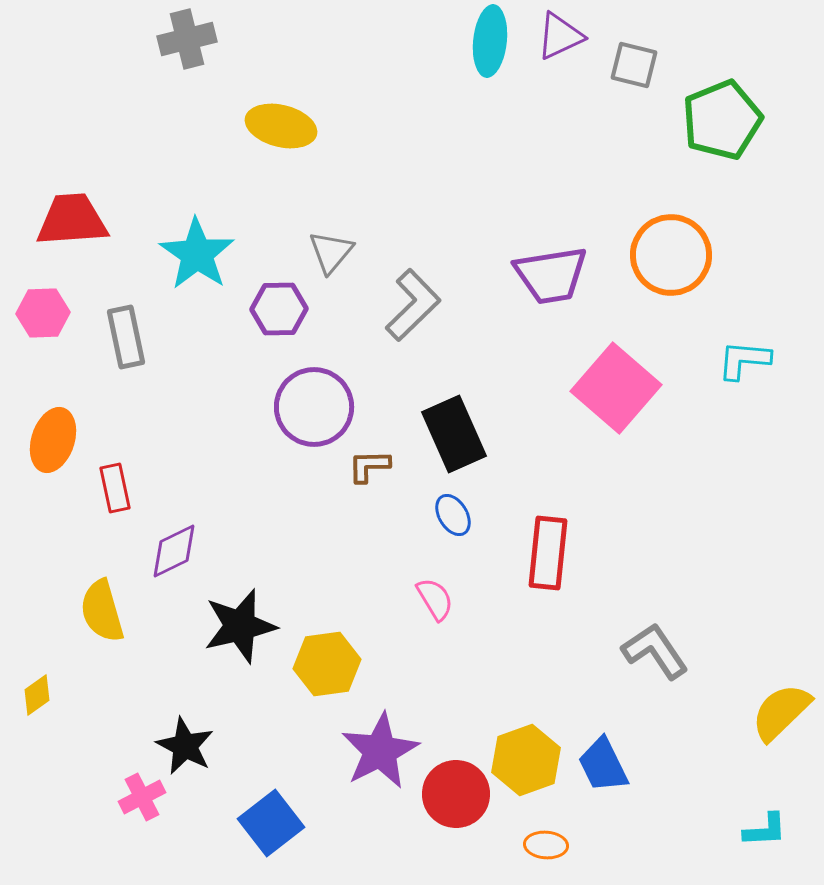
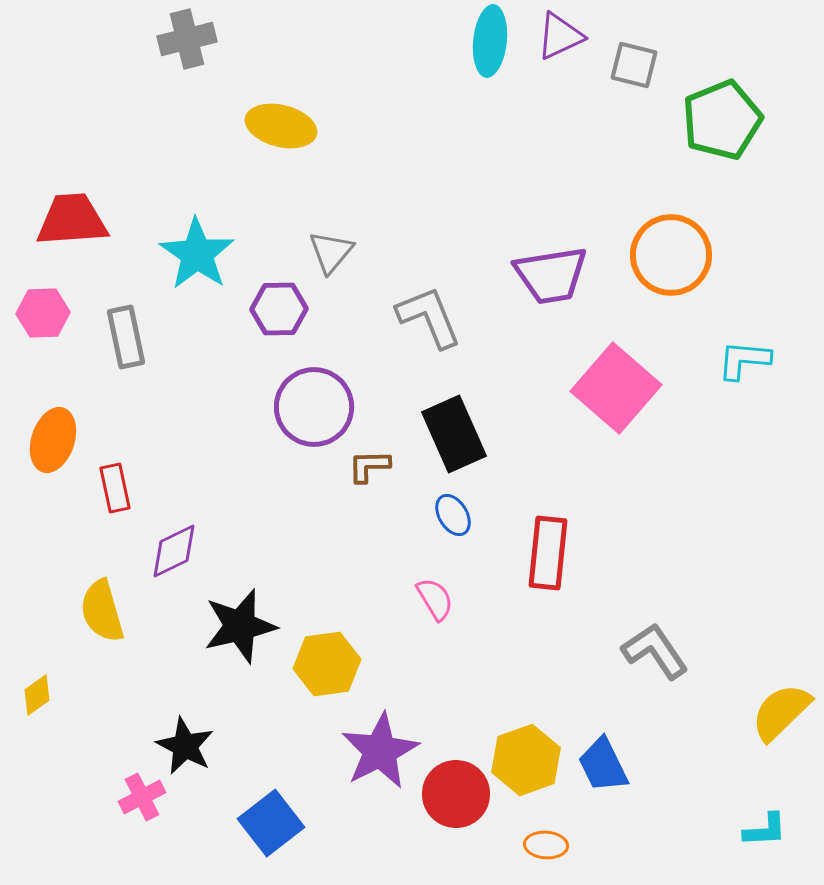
gray L-shape at (413, 305): moved 16 px right, 12 px down; rotated 68 degrees counterclockwise
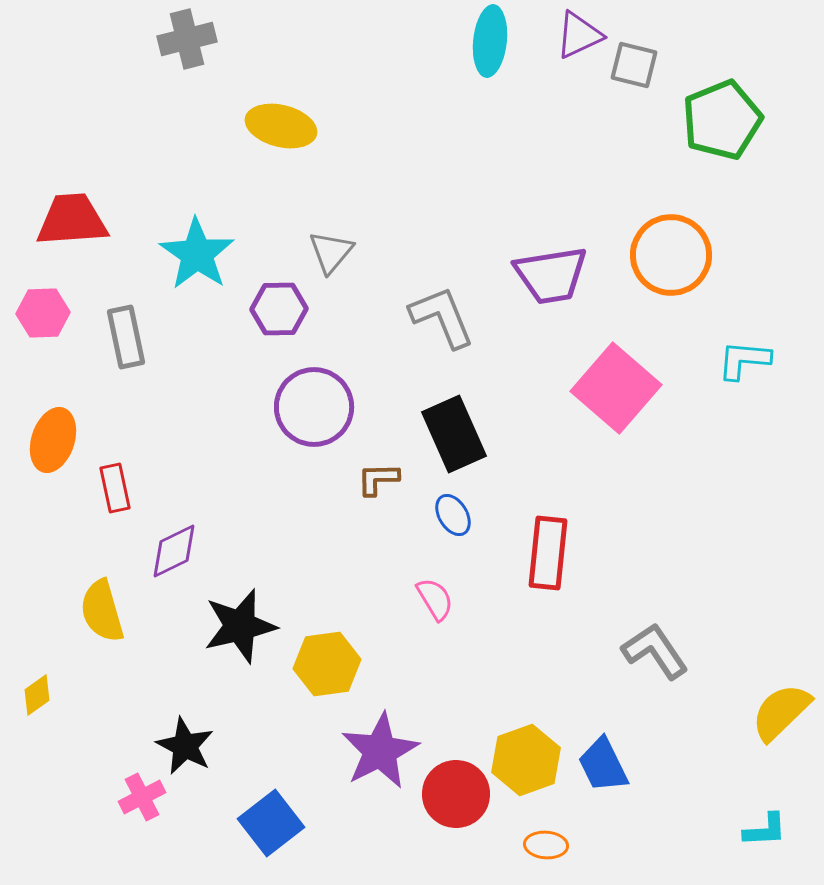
purple triangle at (560, 36): moved 19 px right, 1 px up
gray L-shape at (429, 317): moved 13 px right
brown L-shape at (369, 466): moved 9 px right, 13 px down
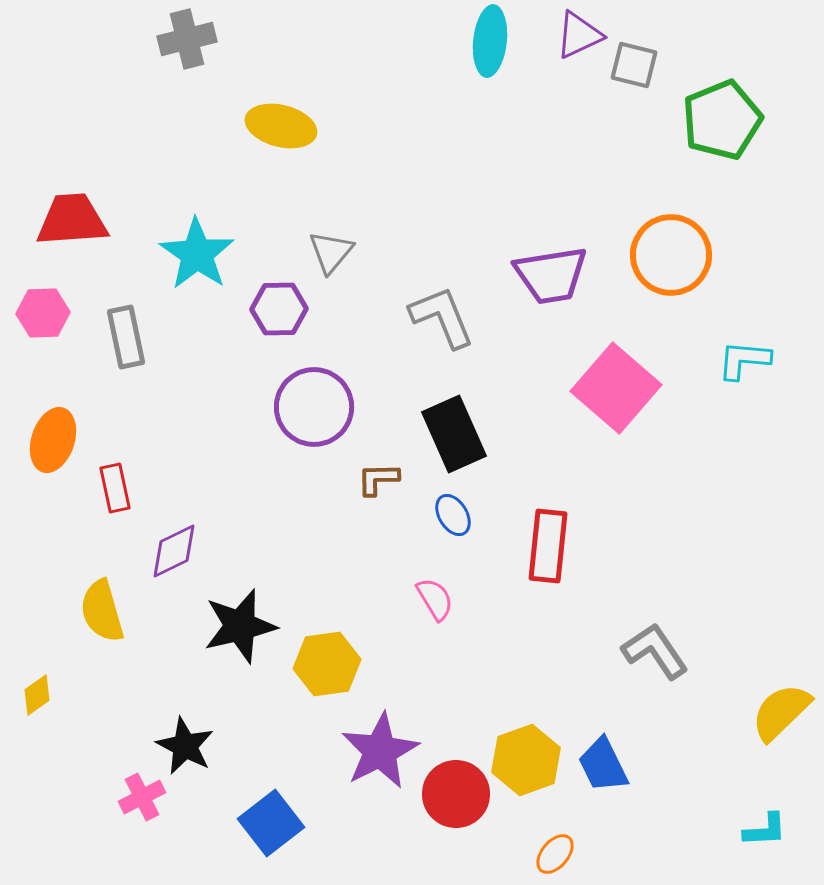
red rectangle at (548, 553): moved 7 px up
orange ellipse at (546, 845): moved 9 px right, 9 px down; rotated 54 degrees counterclockwise
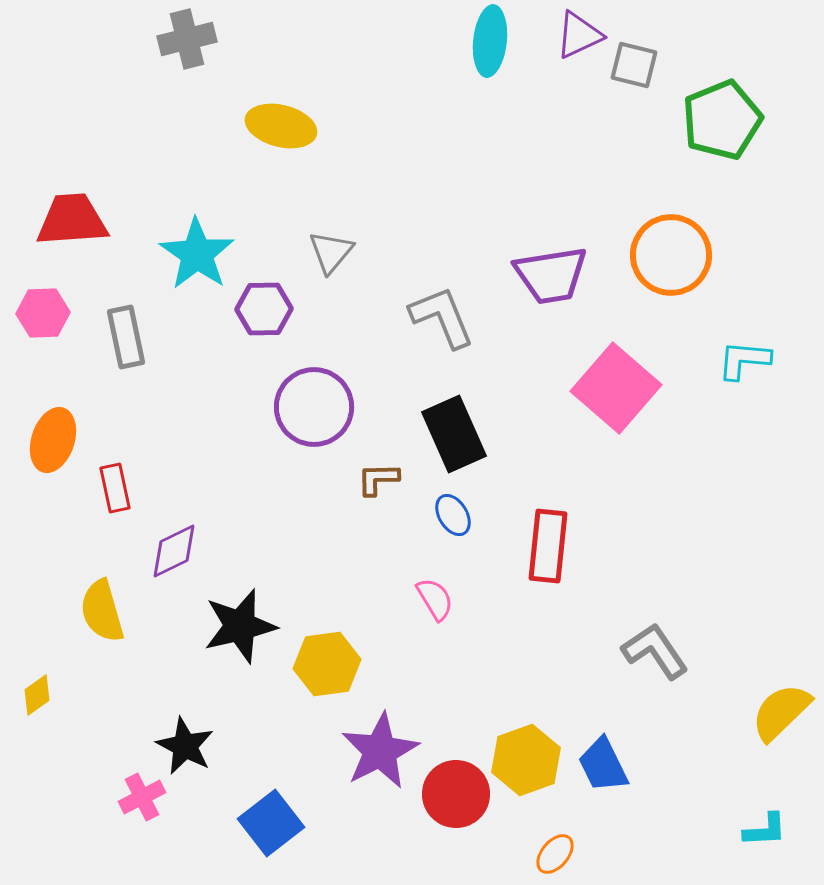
purple hexagon at (279, 309): moved 15 px left
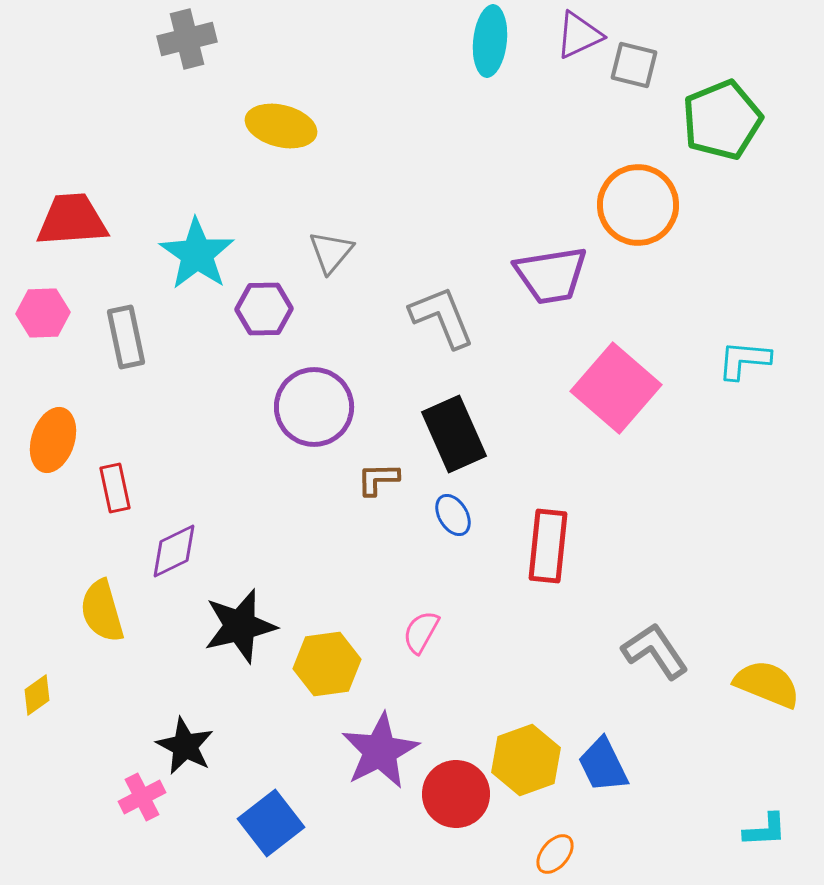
orange circle at (671, 255): moved 33 px left, 50 px up
pink semicircle at (435, 599): moved 14 px left, 33 px down; rotated 120 degrees counterclockwise
yellow semicircle at (781, 712): moved 14 px left, 28 px up; rotated 66 degrees clockwise
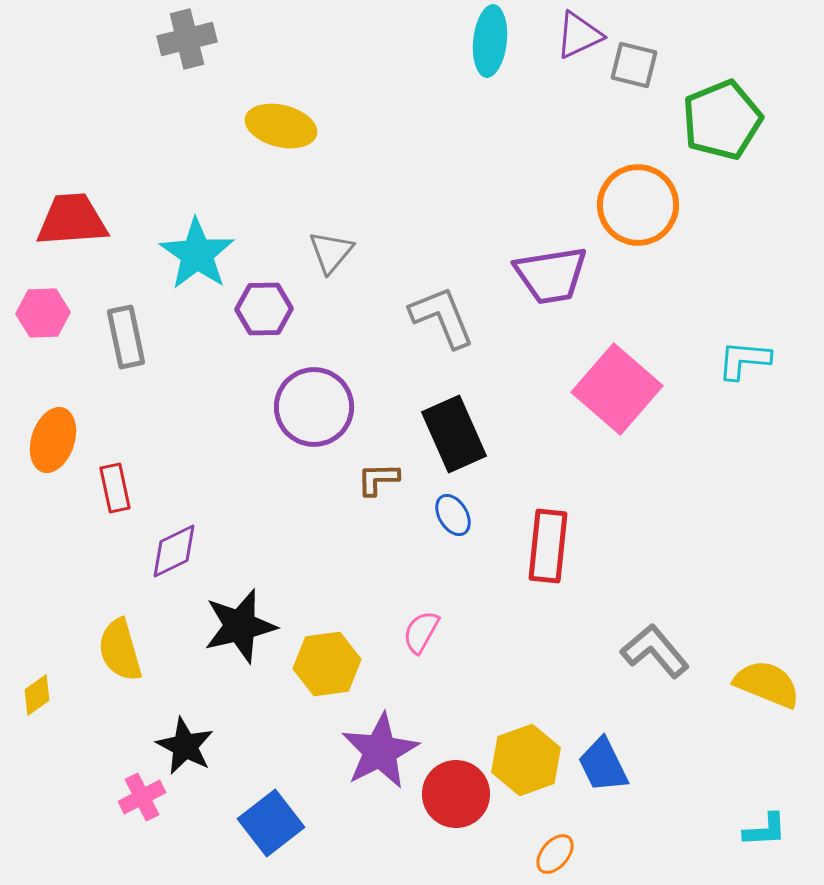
pink square at (616, 388): moved 1 px right, 1 px down
yellow semicircle at (102, 611): moved 18 px right, 39 px down
gray L-shape at (655, 651): rotated 6 degrees counterclockwise
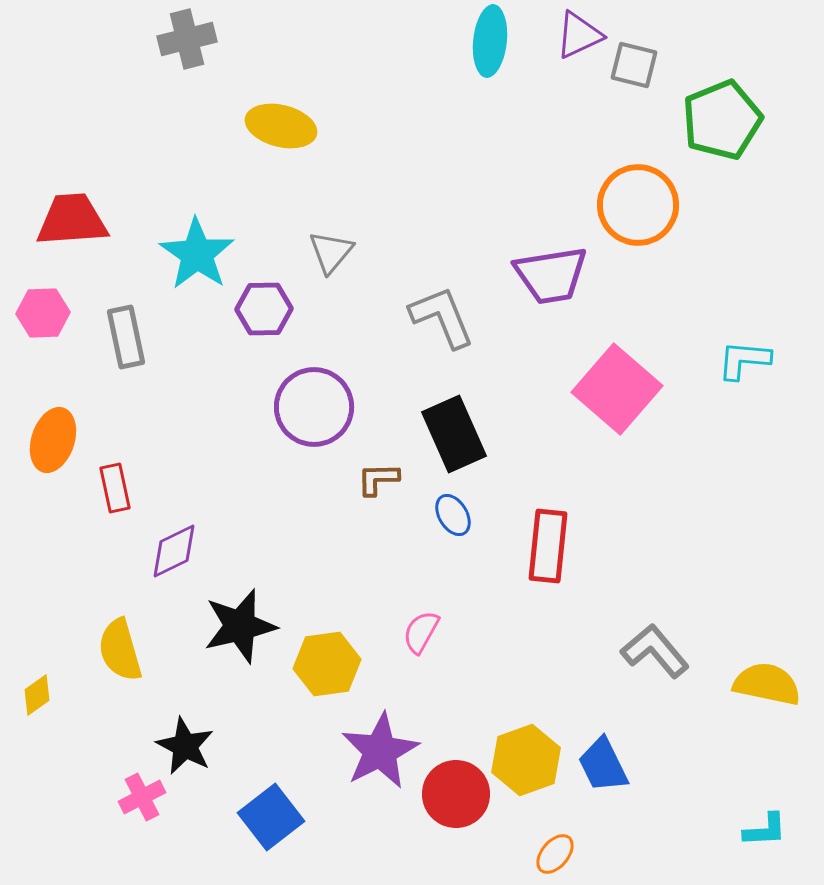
yellow semicircle at (767, 684): rotated 10 degrees counterclockwise
blue square at (271, 823): moved 6 px up
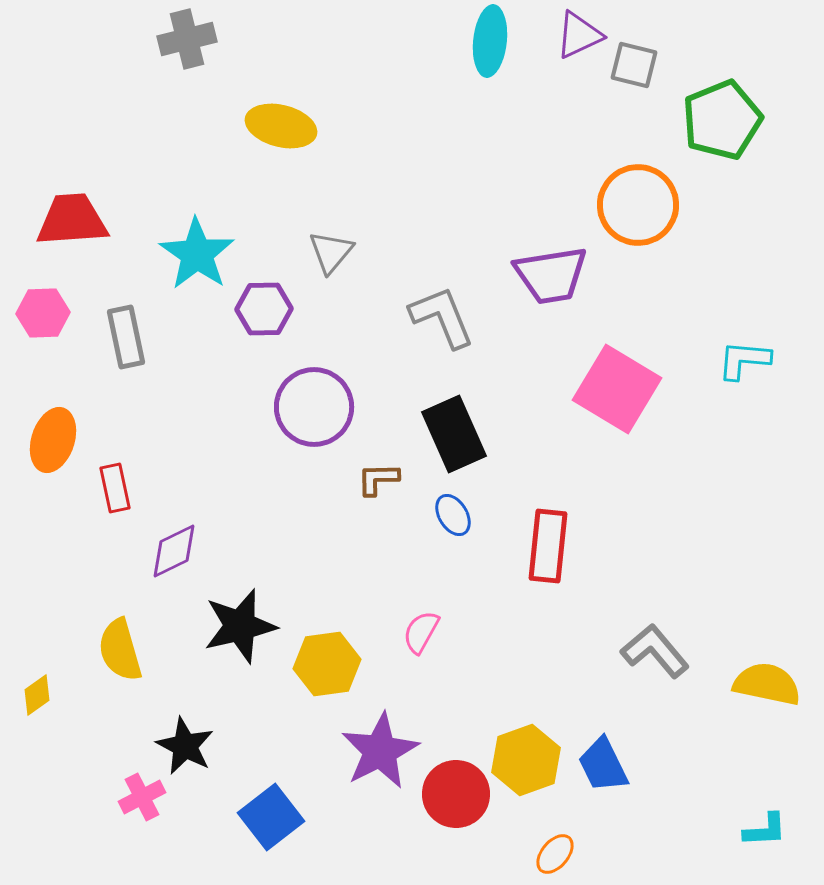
pink square at (617, 389): rotated 10 degrees counterclockwise
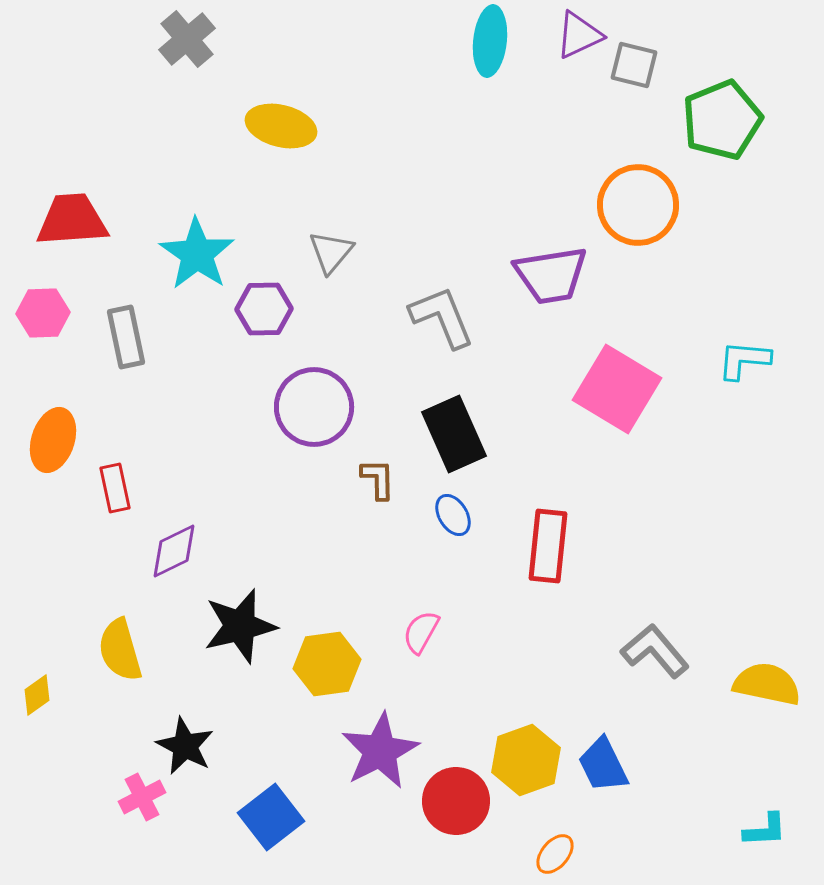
gray cross at (187, 39): rotated 26 degrees counterclockwise
brown L-shape at (378, 479): rotated 90 degrees clockwise
red circle at (456, 794): moved 7 px down
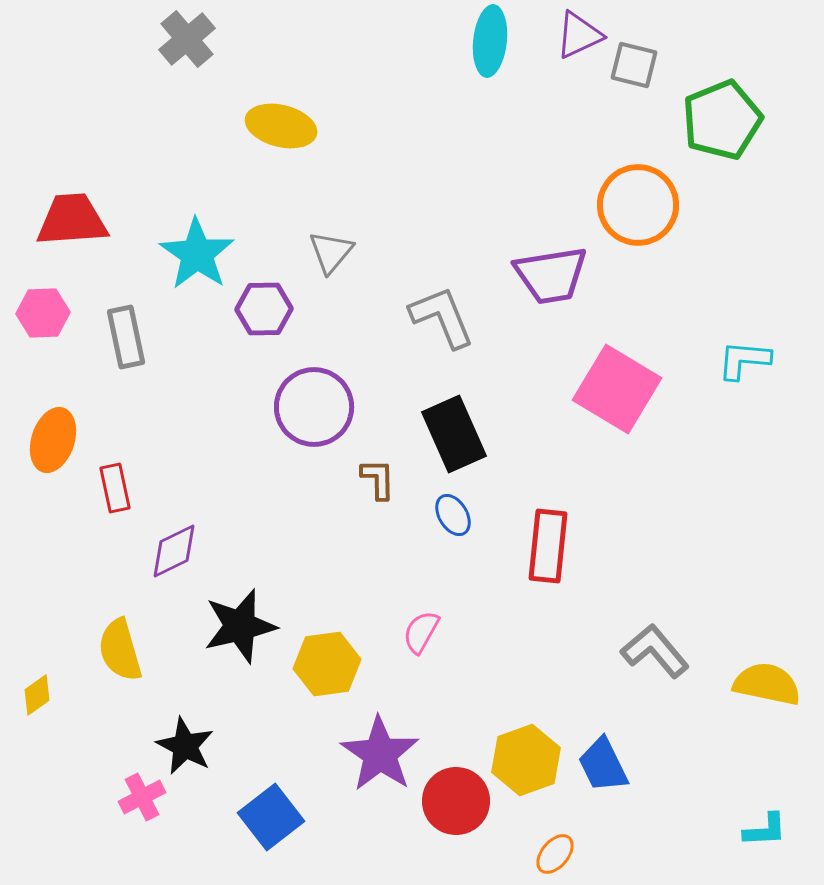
purple star at (380, 751): moved 3 px down; rotated 10 degrees counterclockwise
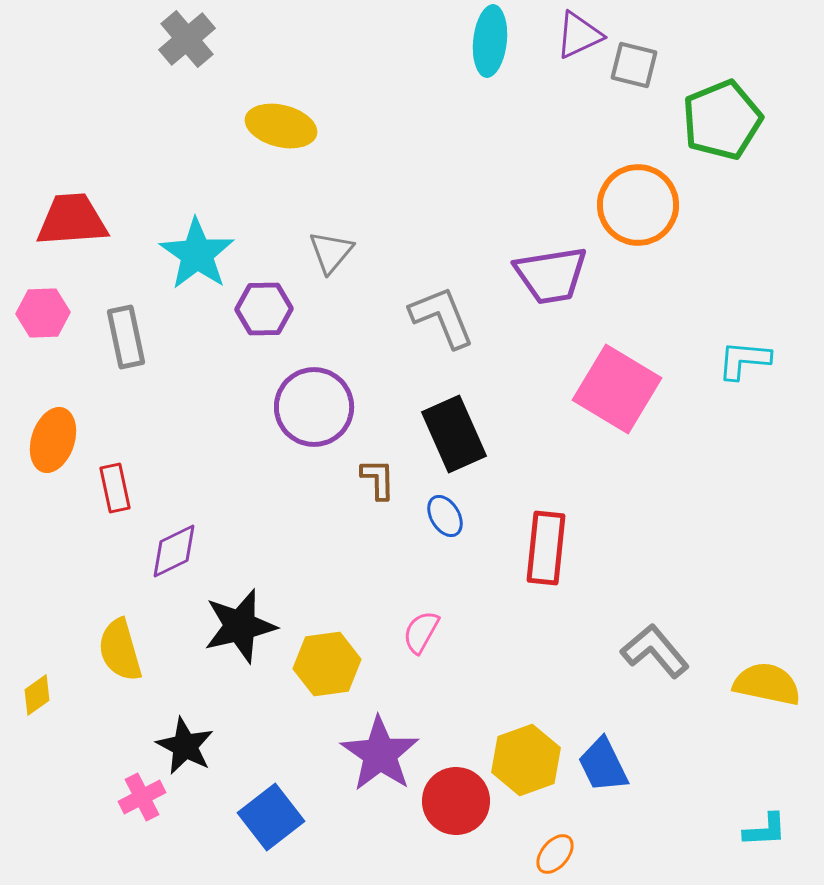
blue ellipse at (453, 515): moved 8 px left, 1 px down
red rectangle at (548, 546): moved 2 px left, 2 px down
